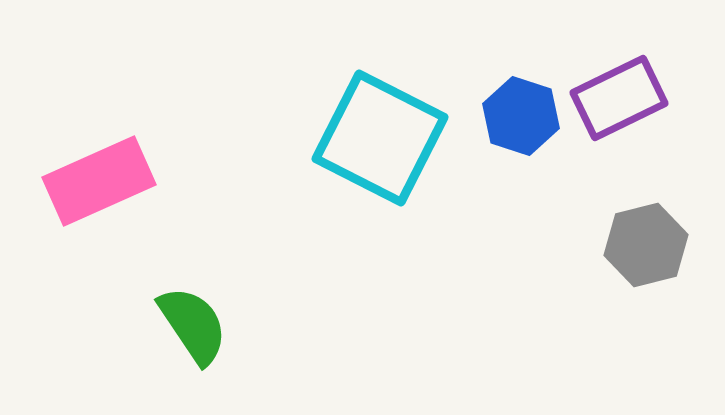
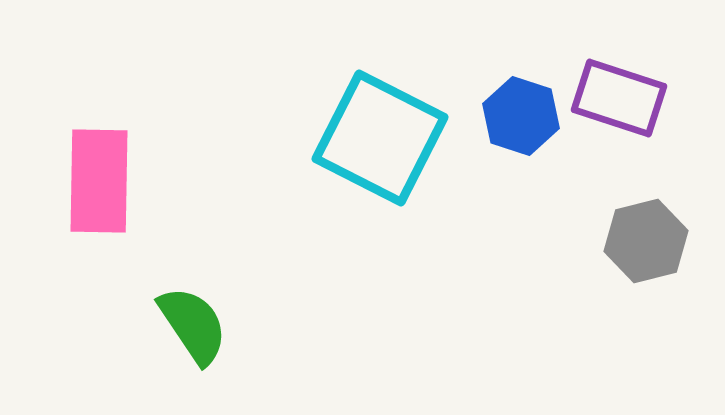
purple rectangle: rotated 44 degrees clockwise
pink rectangle: rotated 65 degrees counterclockwise
gray hexagon: moved 4 px up
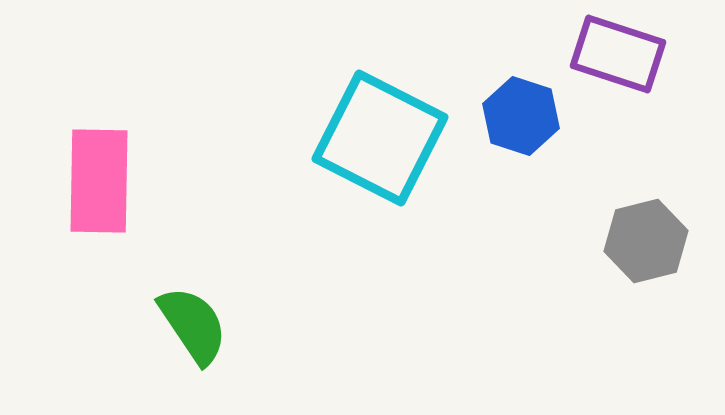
purple rectangle: moved 1 px left, 44 px up
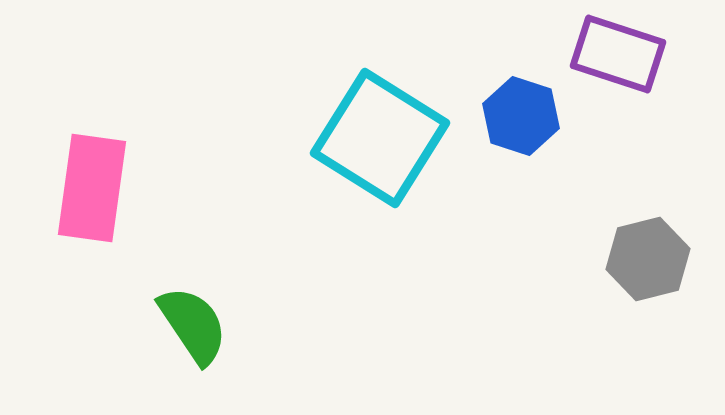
cyan square: rotated 5 degrees clockwise
pink rectangle: moved 7 px left, 7 px down; rotated 7 degrees clockwise
gray hexagon: moved 2 px right, 18 px down
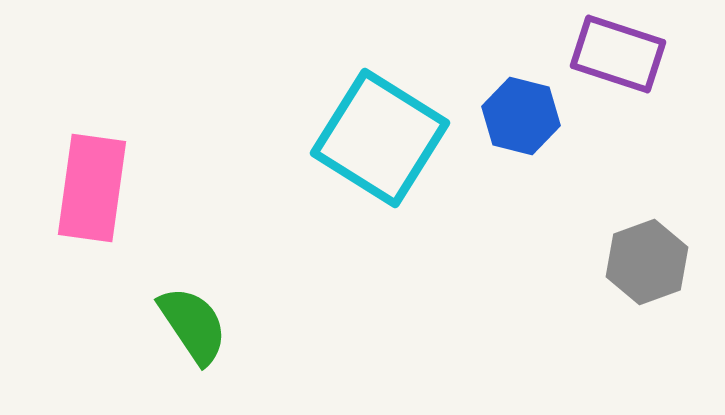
blue hexagon: rotated 4 degrees counterclockwise
gray hexagon: moved 1 px left, 3 px down; rotated 6 degrees counterclockwise
